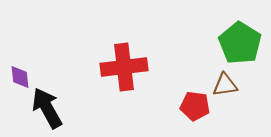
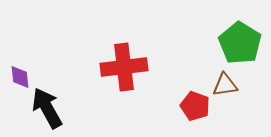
red pentagon: rotated 12 degrees clockwise
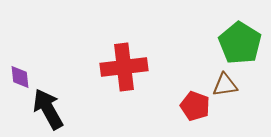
black arrow: moved 1 px right, 1 px down
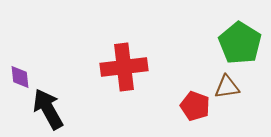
brown triangle: moved 2 px right, 2 px down
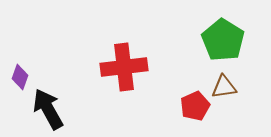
green pentagon: moved 17 px left, 3 px up
purple diamond: rotated 25 degrees clockwise
brown triangle: moved 3 px left
red pentagon: rotated 28 degrees clockwise
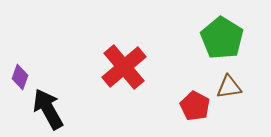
green pentagon: moved 1 px left, 2 px up
red cross: rotated 33 degrees counterclockwise
brown triangle: moved 5 px right
red pentagon: rotated 20 degrees counterclockwise
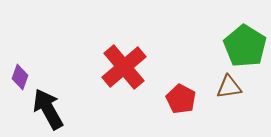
green pentagon: moved 23 px right, 8 px down
red pentagon: moved 14 px left, 7 px up
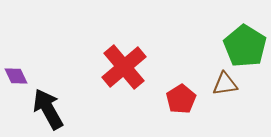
purple diamond: moved 4 px left, 1 px up; rotated 45 degrees counterclockwise
brown triangle: moved 4 px left, 3 px up
red pentagon: rotated 12 degrees clockwise
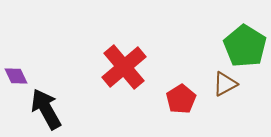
brown triangle: rotated 20 degrees counterclockwise
black arrow: moved 2 px left
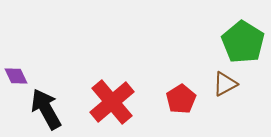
green pentagon: moved 2 px left, 4 px up
red cross: moved 12 px left, 35 px down
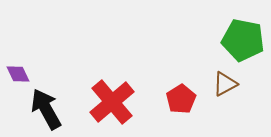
green pentagon: moved 2 px up; rotated 21 degrees counterclockwise
purple diamond: moved 2 px right, 2 px up
